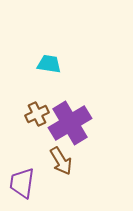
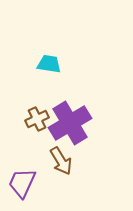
brown cross: moved 5 px down
purple trapezoid: rotated 16 degrees clockwise
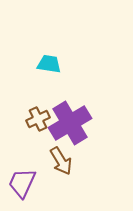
brown cross: moved 1 px right
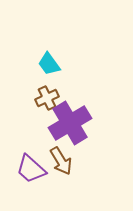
cyan trapezoid: rotated 135 degrees counterclockwise
brown cross: moved 9 px right, 21 px up
purple trapezoid: moved 9 px right, 14 px up; rotated 72 degrees counterclockwise
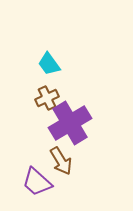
purple trapezoid: moved 6 px right, 13 px down
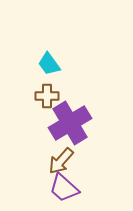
brown cross: moved 2 px up; rotated 25 degrees clockwise
brown arrow: rotated 72 degrees clockwise
purple trapezoid: moved 27 px right, 6 px down
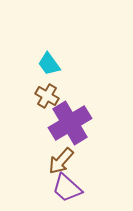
brown cross: rotated 30 degrees clockwise
purple trapezoid: moved 3 px right
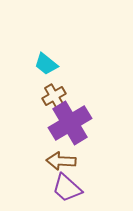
cyan trapezoid: moved 3 px left; rotated 15 degrees counterclockwise
brown cross: moved 7 px right; rotated 30 degrees clockwise
brown arrow: rotated 52 degrees clockwise
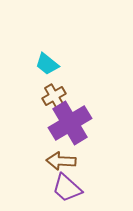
cyan trapezoid: moved 1 px right
